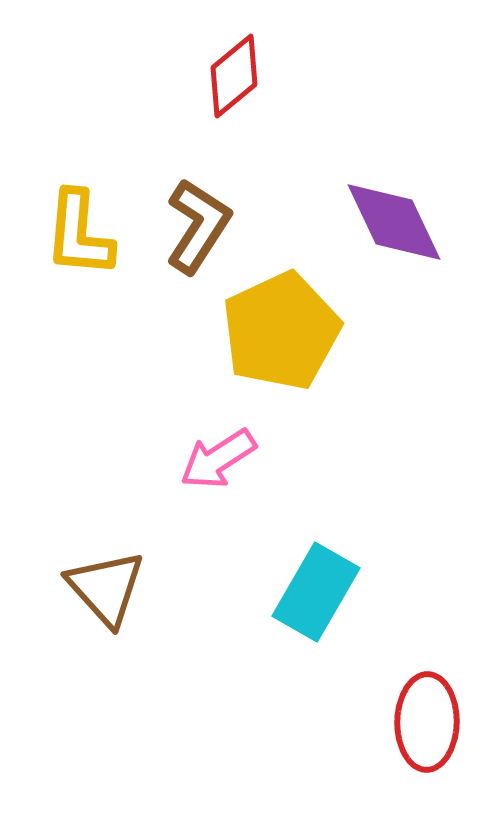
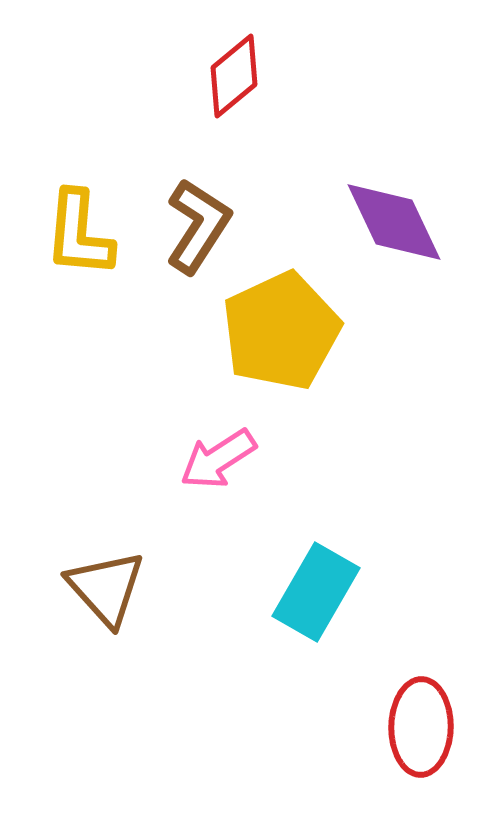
red ellipse: moved 6 px left, 5 px down
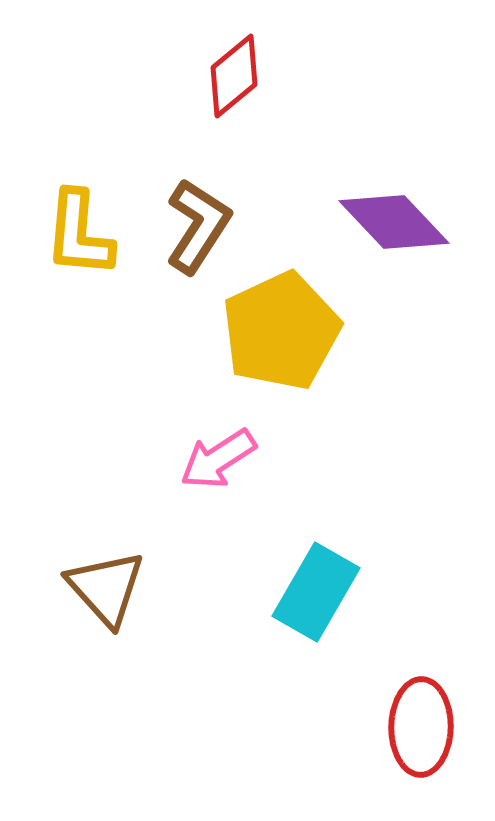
purple diamond: rotated 18 degrees counterclockwise
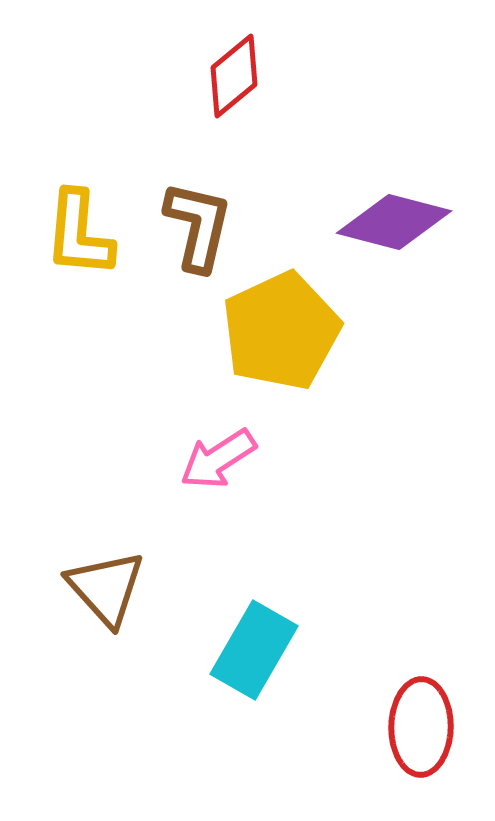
purple diamond: rotated 32 degrees counterclockwise
brown L-shape: rotated 20 degrees counterclockwise
cyan rectangle: moved 62 px left, 58 px down
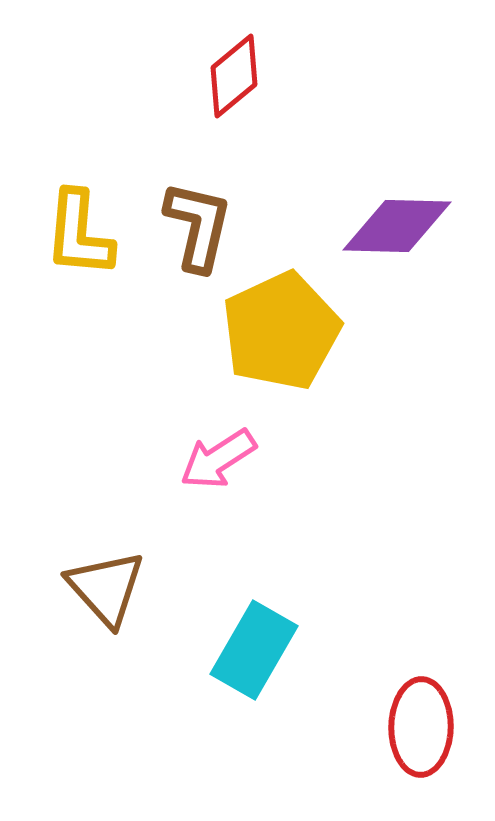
purple diamond: moved 3 px right, 4 px down; rotated 13 degrees counterclockwise
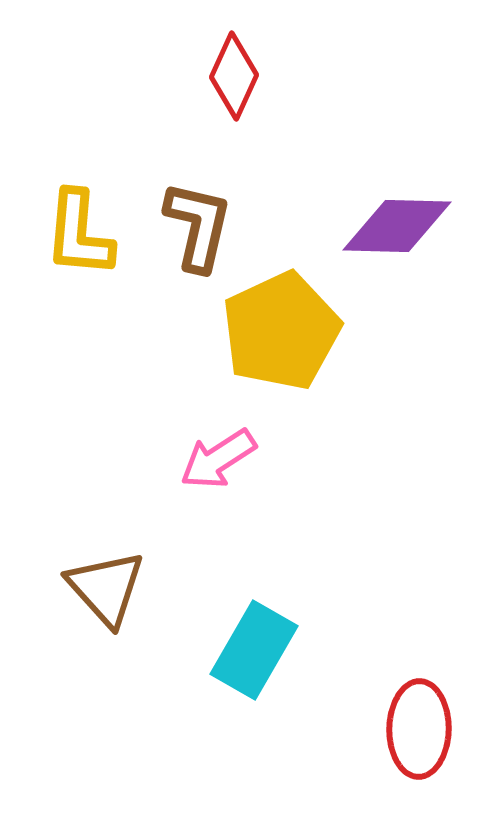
red diamond: rotated 26 degrees counterclockwise
red ellipse: moved 2 px left, 2 px down
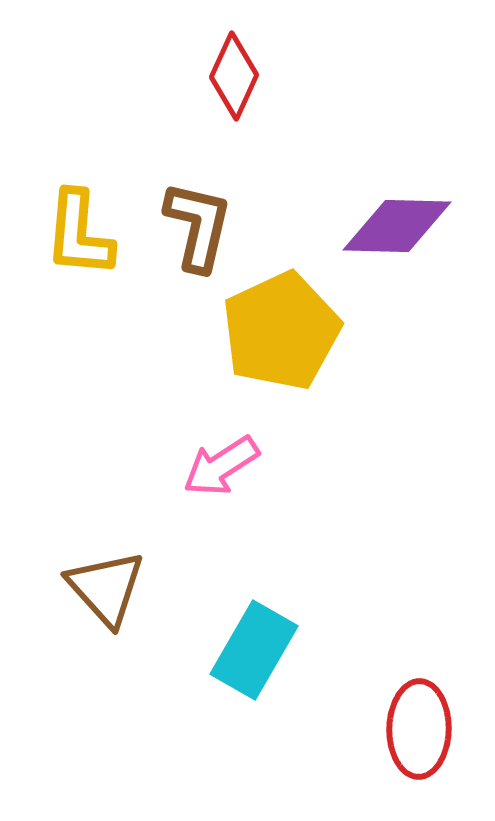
pink arrow: moved 3 px right, 7 px down
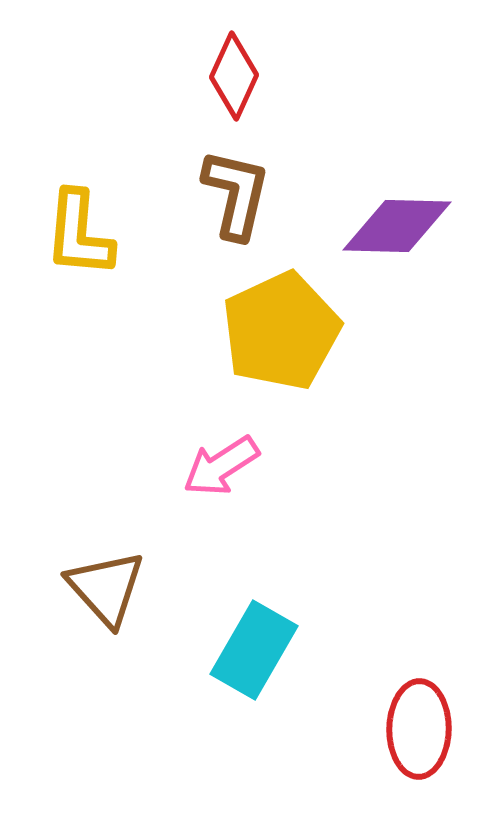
brown L-shape: moved 38 px right, 32 px up
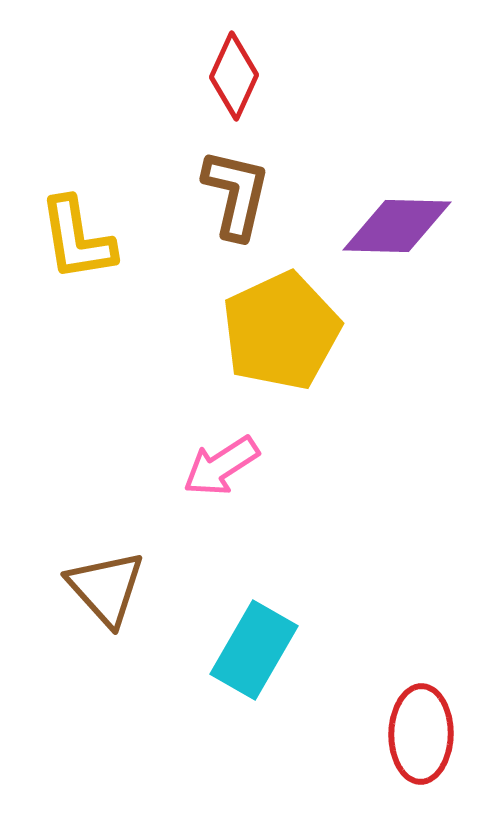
yellow L-shape: moved 2 px left, 5 px down; rotated 14 degrees counterclockwise
red ellipse: moved 2 px right, 5 px down
